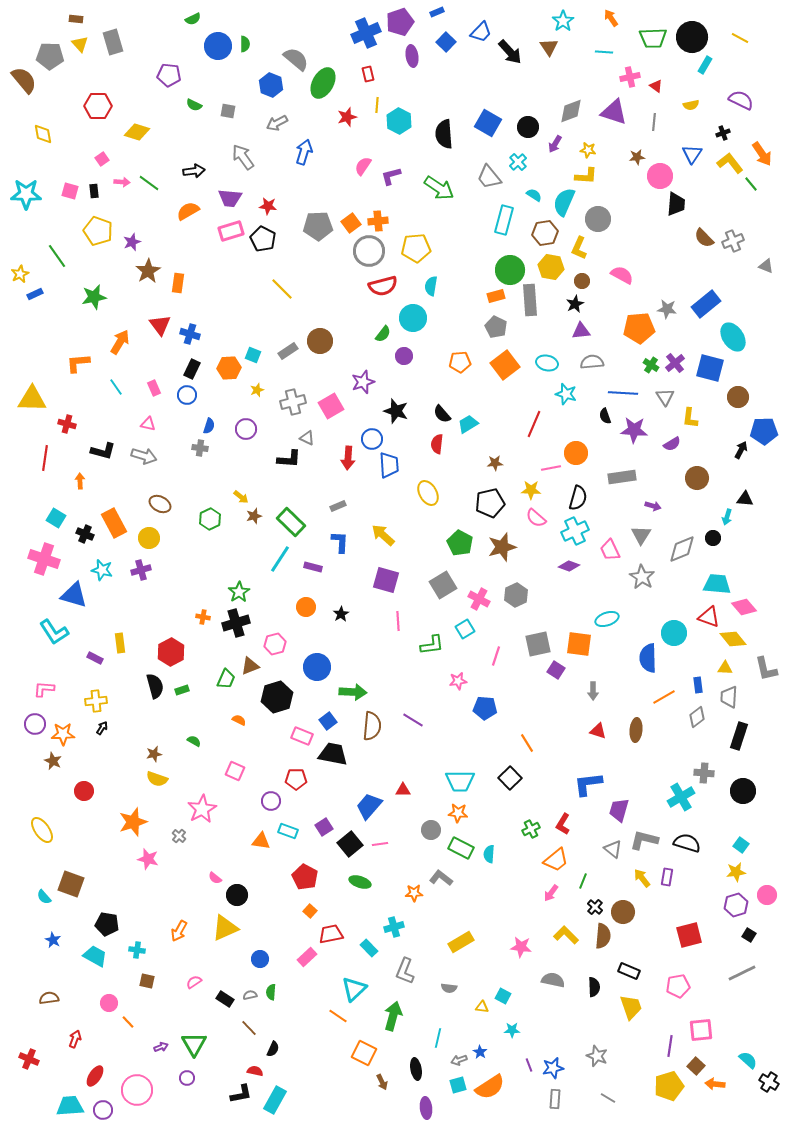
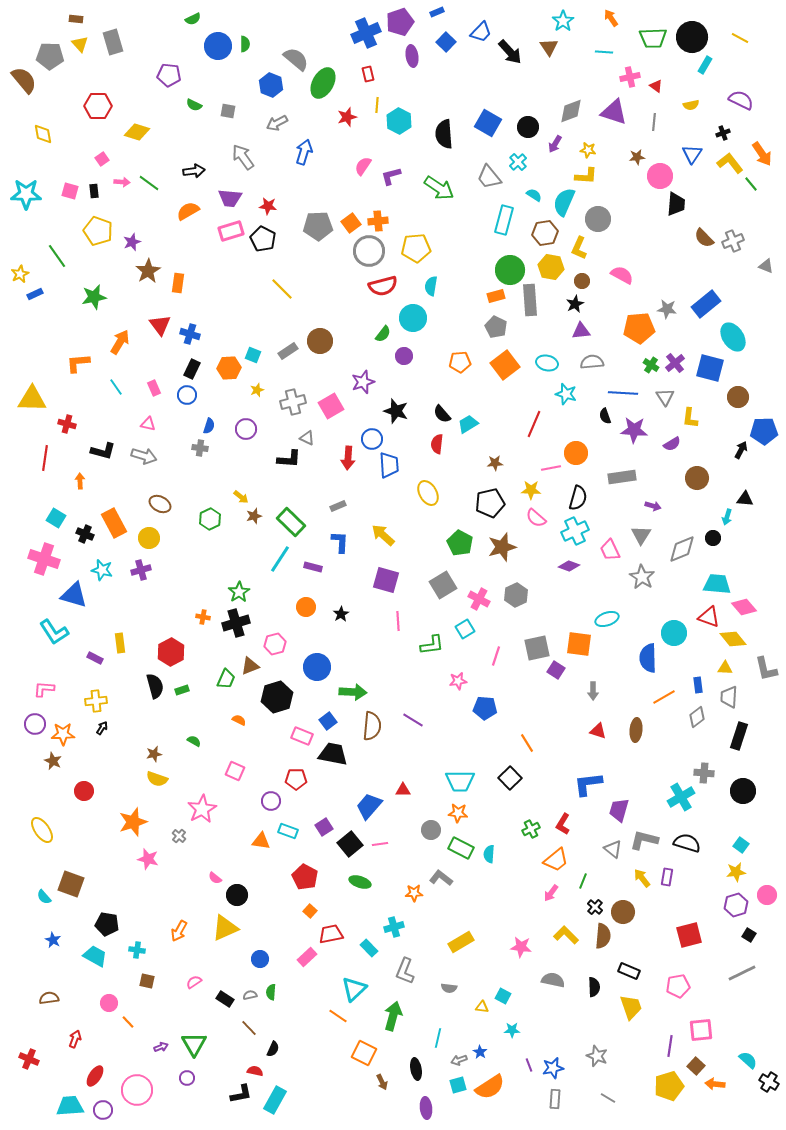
gray square at (538, 644): moved 1 px left, 4 px down
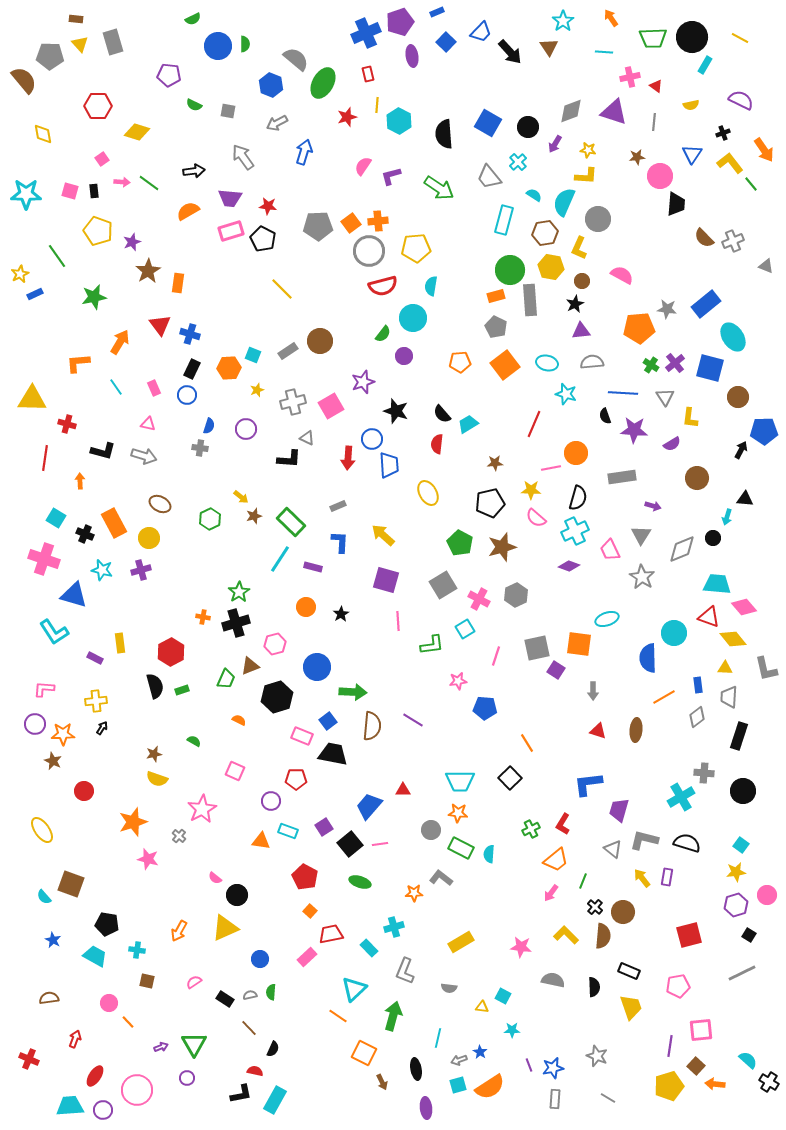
orange arrow at (762, 154): moved 2 px right, 4 px up
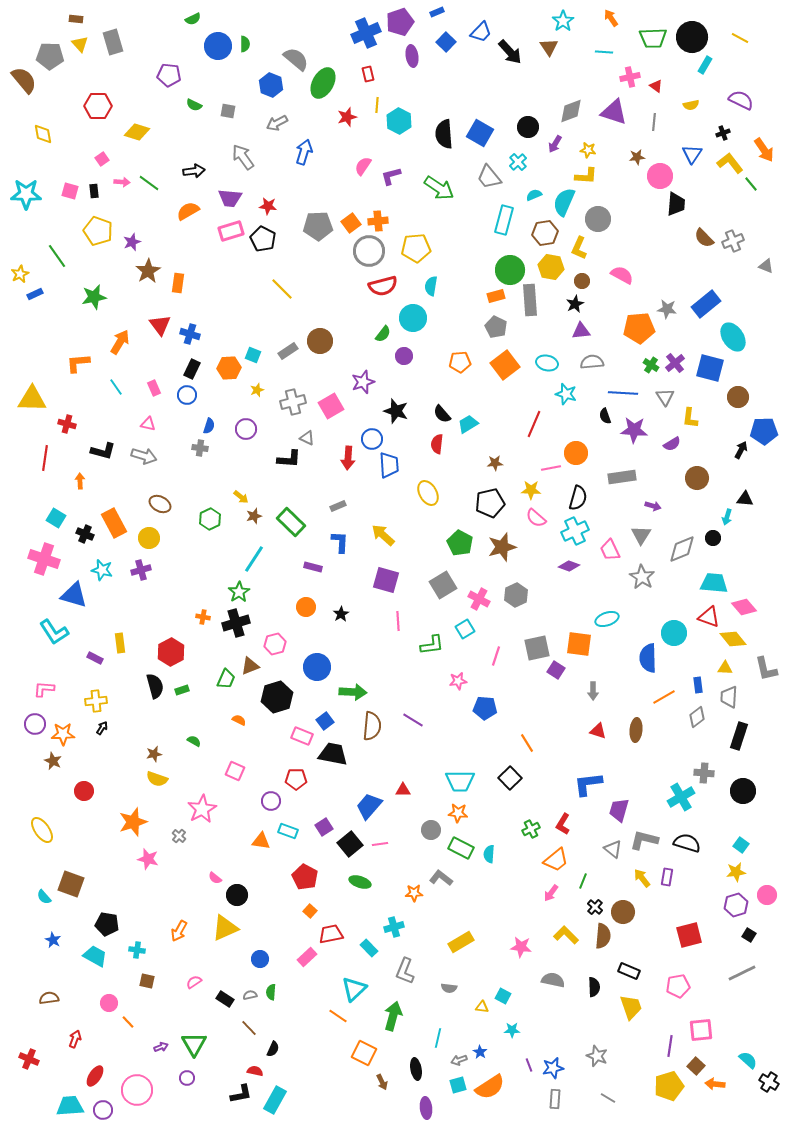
blue square at (488, 123): moved 8 px left, 10 px down
cyan semicircle at (534, 195): rotated 56 degrees counterclockwise
cyan line at (280, 559): moved 26 px left
cyan trapezoid at (717, 584): moved 3 px left, 1 px up
blue square at (328, 721): moved 3 px left
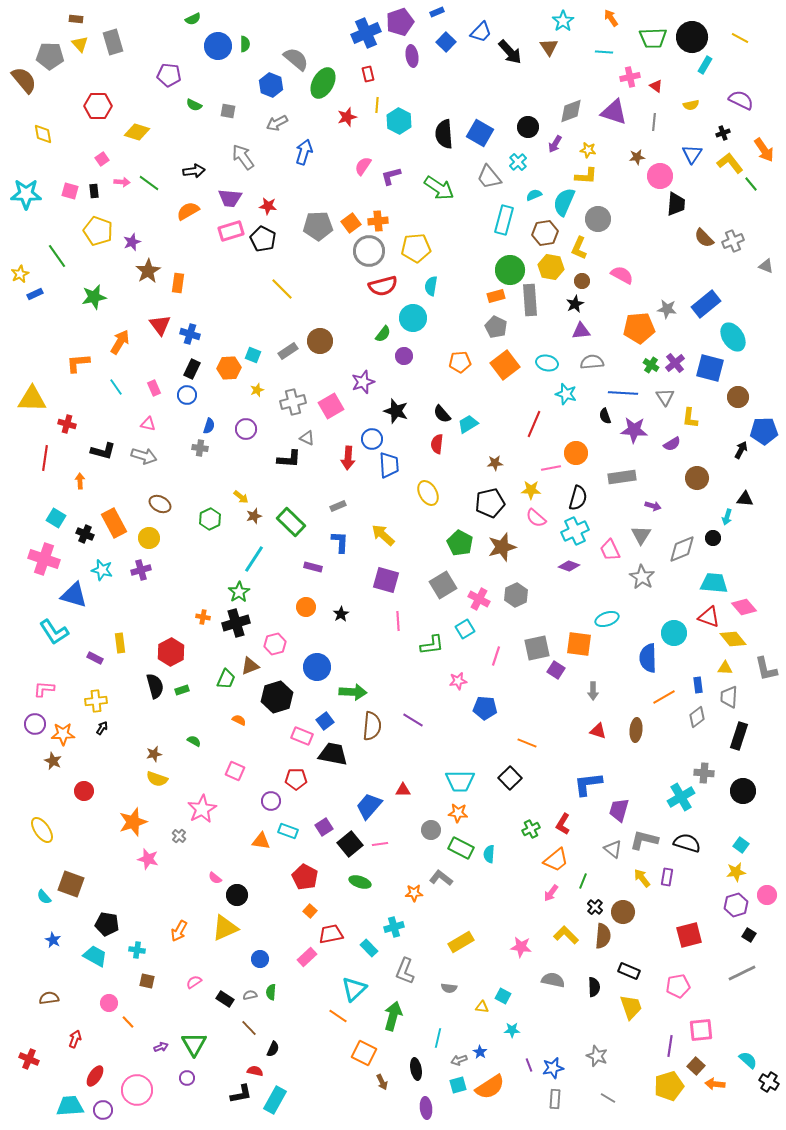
orange line at (527, 743): rotated 36 degrees counterclockwise
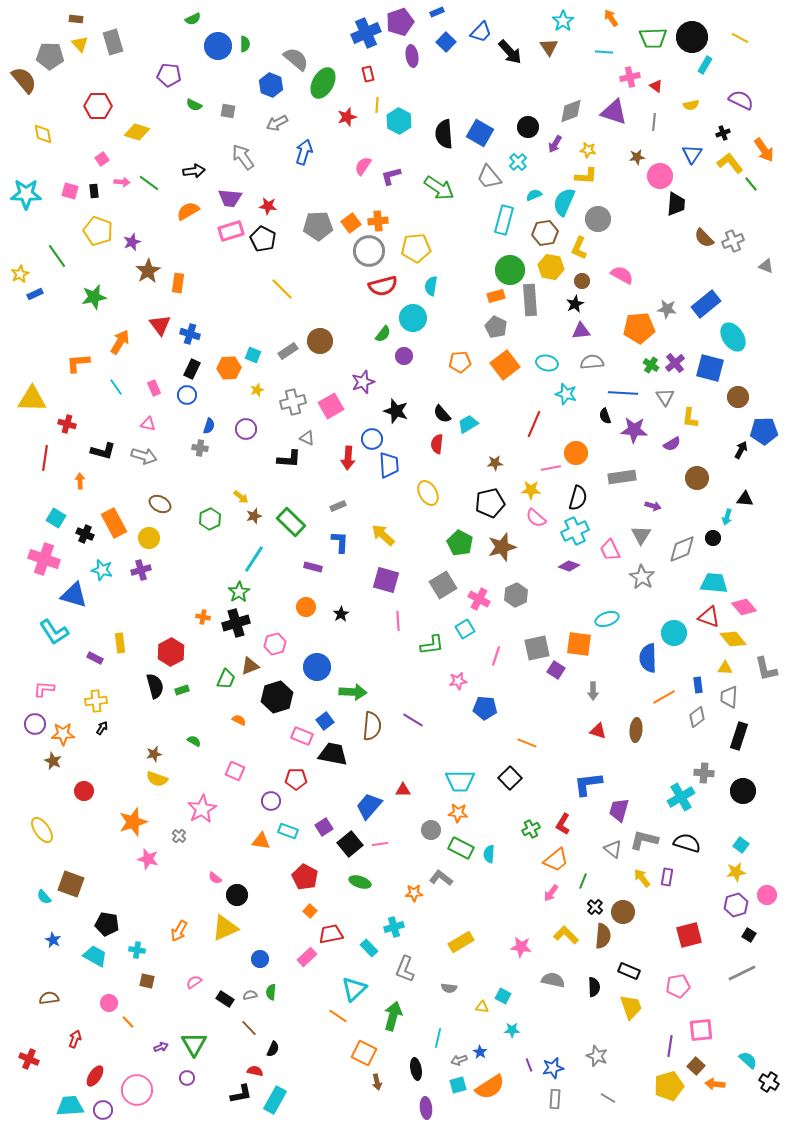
gray L-shape at (405, 971): moved 2 px up
brown arrow at (382, 1082): moved 5 px left; rotated 14 degrees clockwise
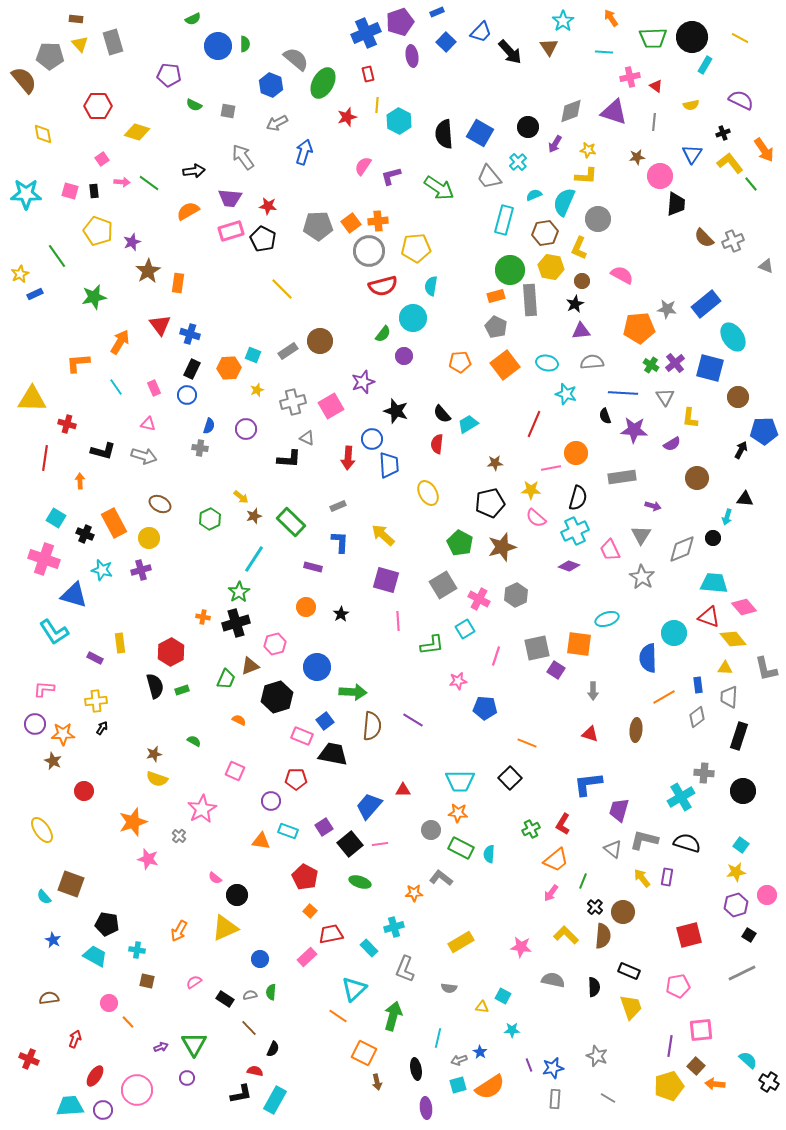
red triangle at (598, 731): moved 8 px left, 3 px down
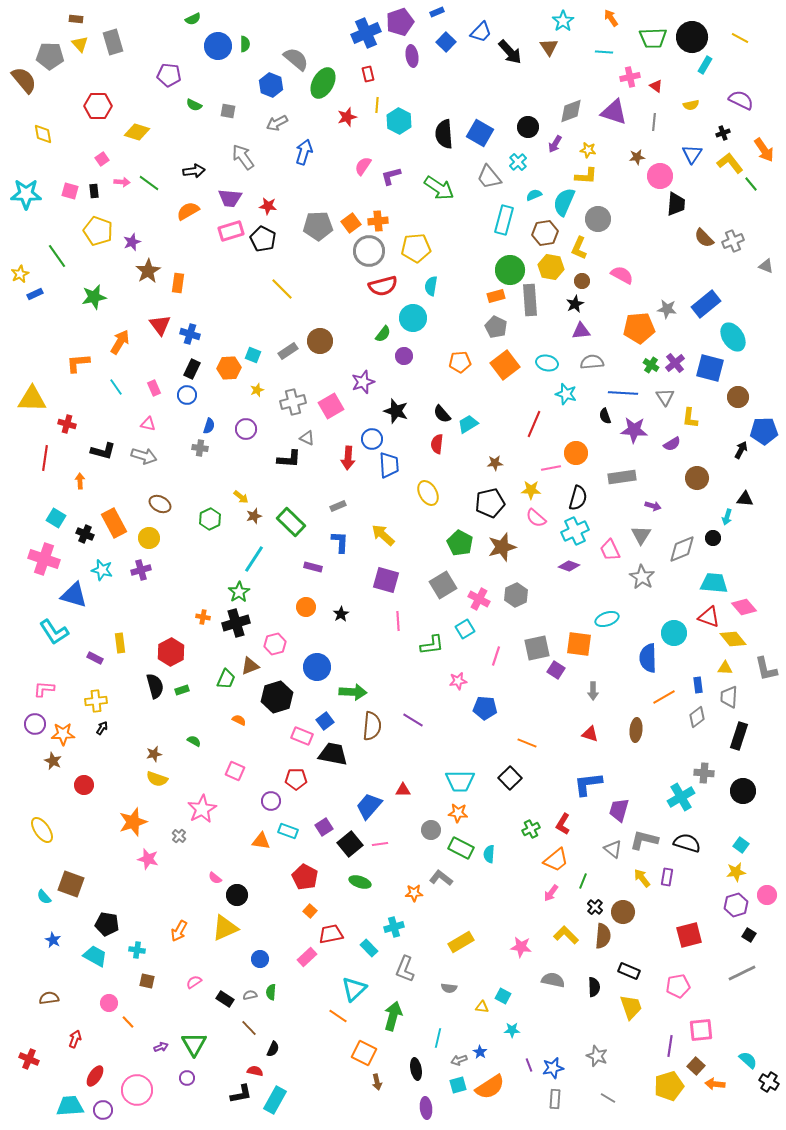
red circle at (84, 791): moved 6 px up
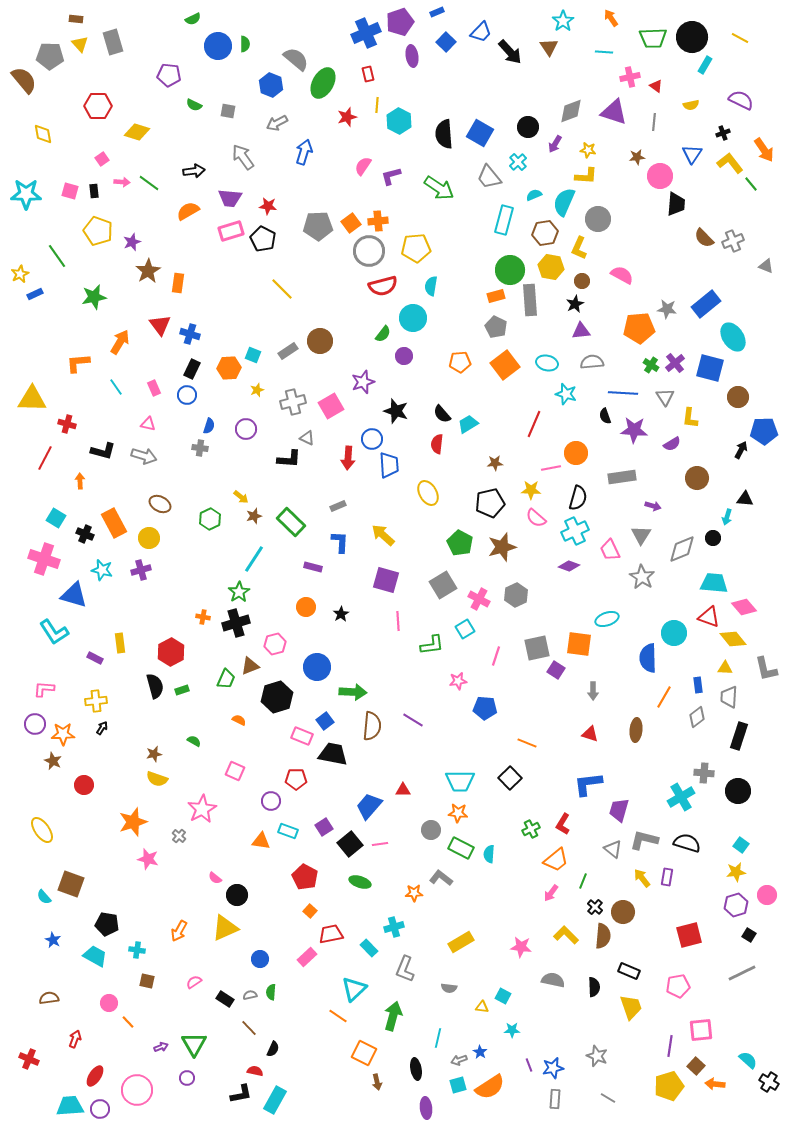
red line at (45, 458): rotated 20 degrees clockwise
orange line at (664, 697): rotated 30 degrees counterclockwise
black circle at (743, 791): moved 5 px left
purple circle at (103, 1110): moved 3 px left, 1 px up
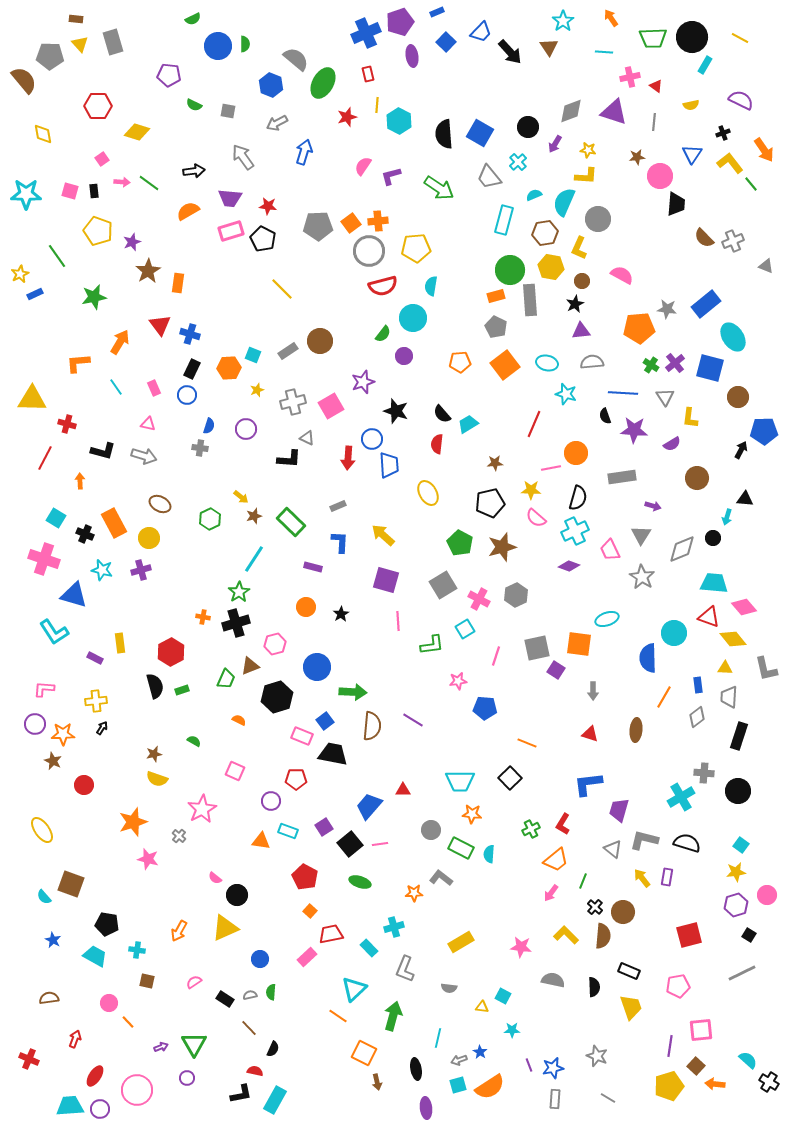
orange star at (458, 813): moved 14 px right, 1 px down
